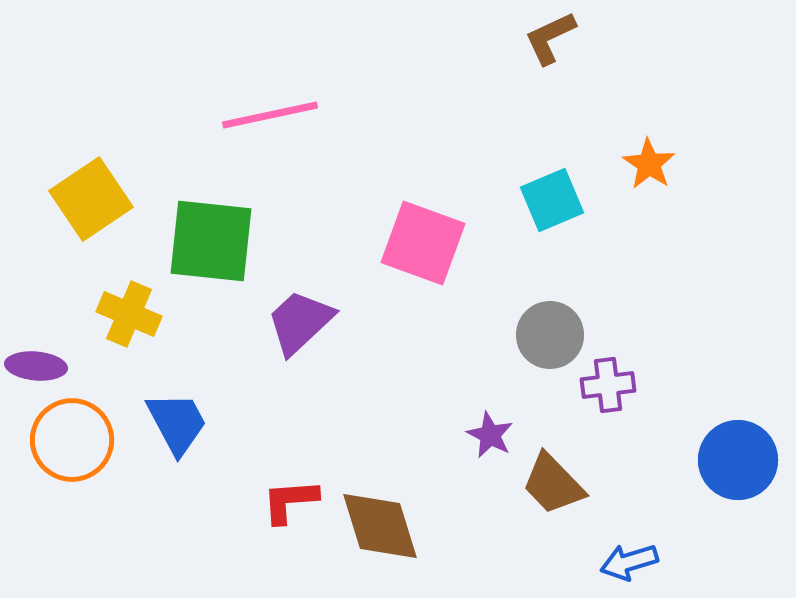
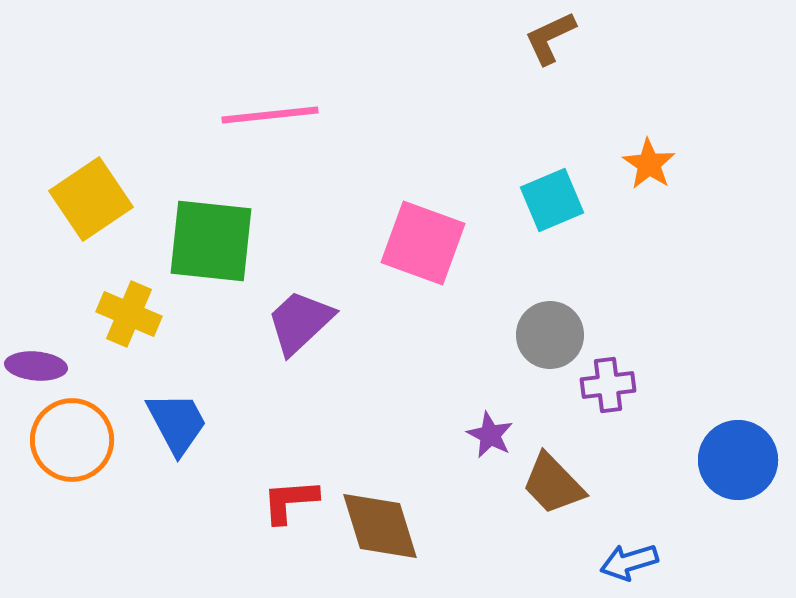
pink line: rotated 6 degrees clockwise
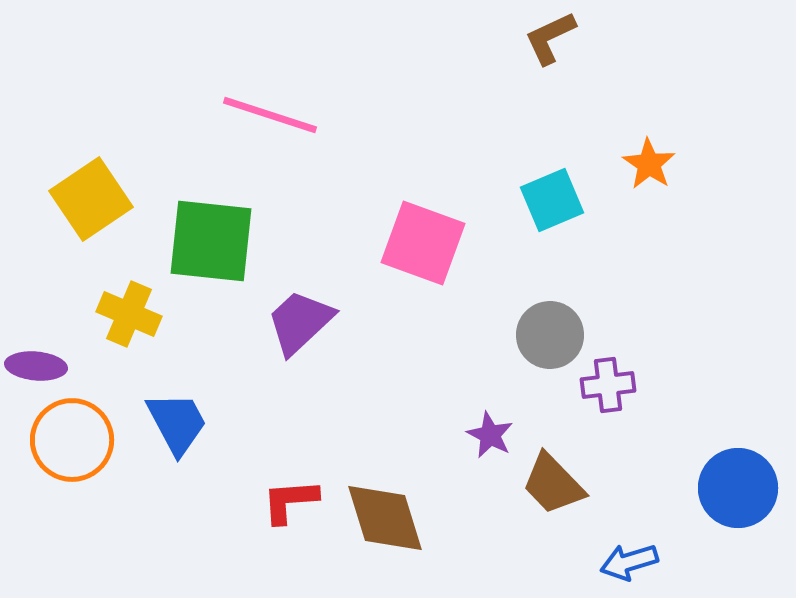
pink line: rotated 24 degrees clockwise
blue circle: moved 28 px down
brown diamond: moved 5 px right, 8 px up
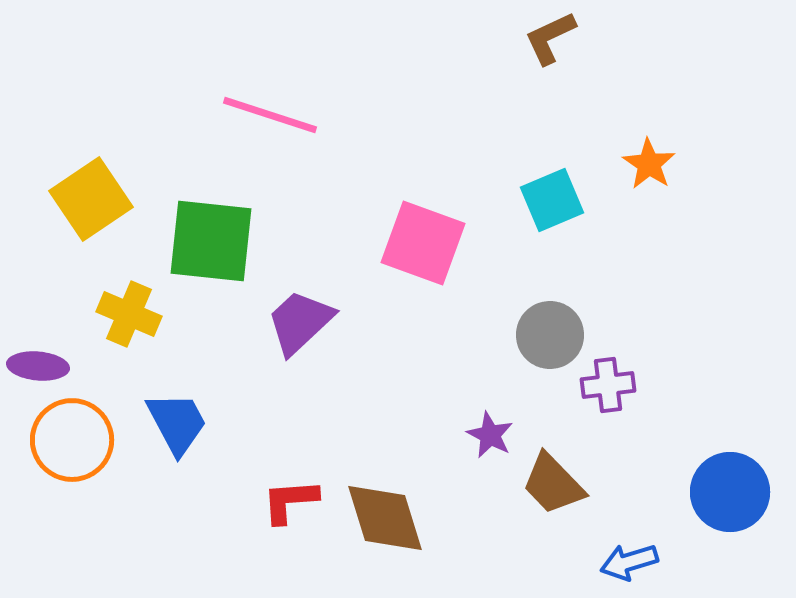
purple ellipse: moved 2 px right
blue circle: moved 8 px left, 4 px down
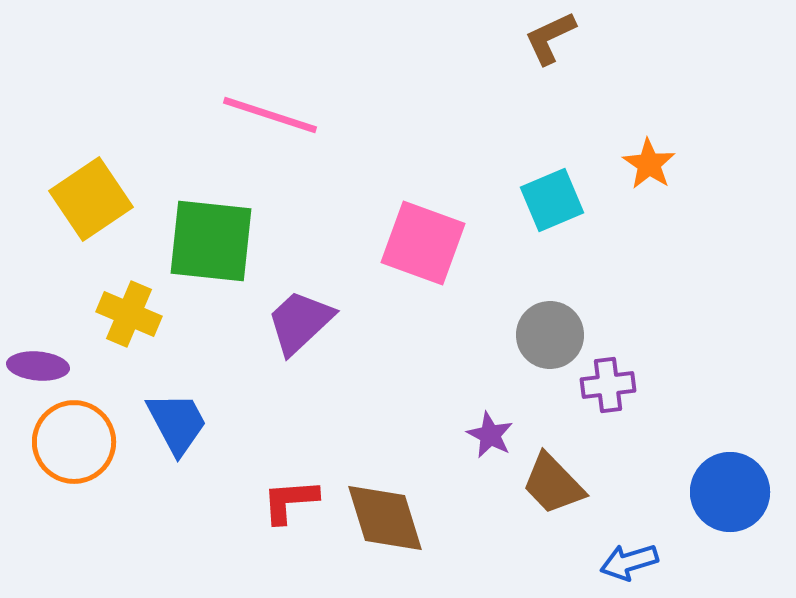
orange circle: moved 2 px right, 2 px down
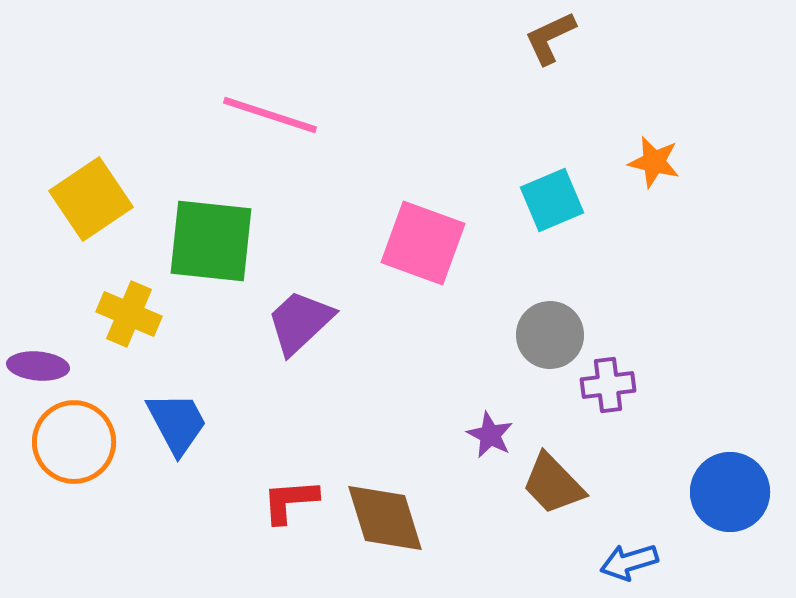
orange star: moved 5 px right, 2 px up; rotated 20 degrees counterclockwise
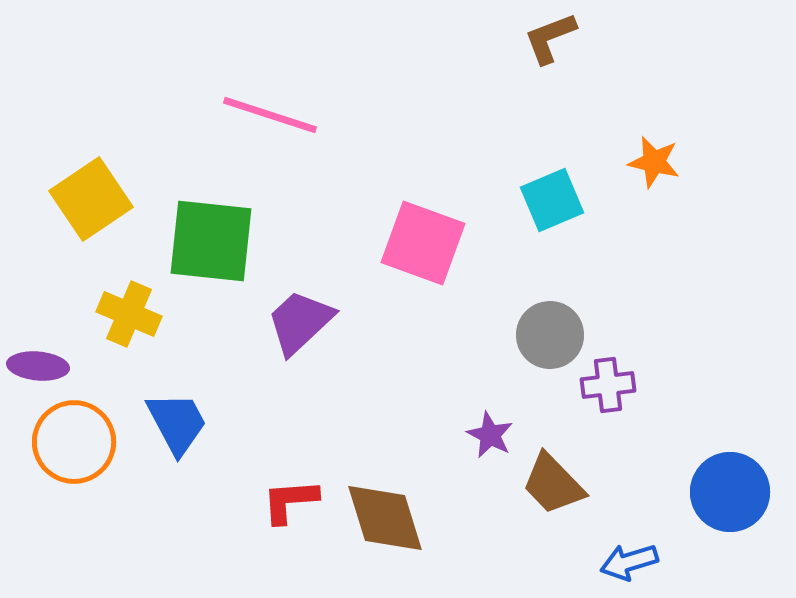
brown L-shape: rotated 4 degrees clockwise
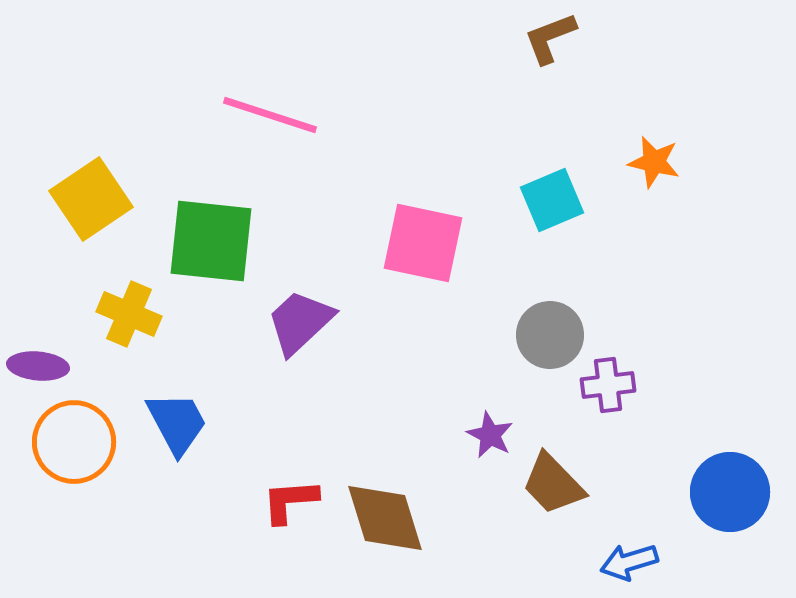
pink square: rotated 8 degrees counterclockwise
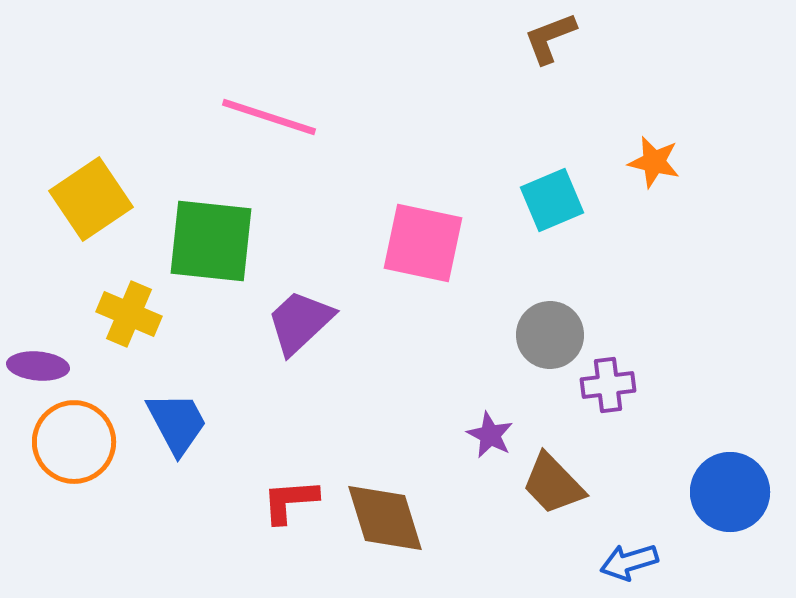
pink line: moved 1 px left, 2 px down
